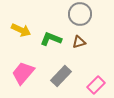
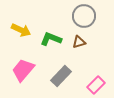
gray circle: moved 4 px right, 2 px down
pink trapezoid: moved 3 px up
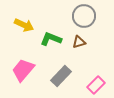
yellow arrow: moved 3 px right, 5 px up
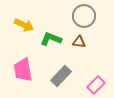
brown triangle: rotated 24 degrees clockwise
pink trapezoid: rotated 50 degrees counterclockwise
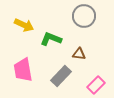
brown triangle: moved 12 px down
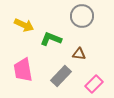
gray circle: moved 2 px left
pink rectangle: moved 2 px left, 1 px up
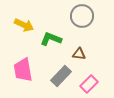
pink rectangle: moved 5 px left
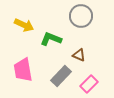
gray circle: moved 1 px left
brown triangle: moved 1 px down; rotated 16 degrees clockwise
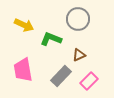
gray circle: moved 3 px left, 3 px down
brown triangle: rotated 48 degrees counterclockwise
pink rectangle: moved 3 px up
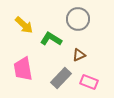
yellow arrow: rotated 18 degrees clockwise
green L-shape: rotated 10 degrees clockwise
pink trapezoid: moved 1 px up
gray rectangle: moved 2 px down
pink rectangle: moved 1 px down; rotated 66 degrees clockwise
